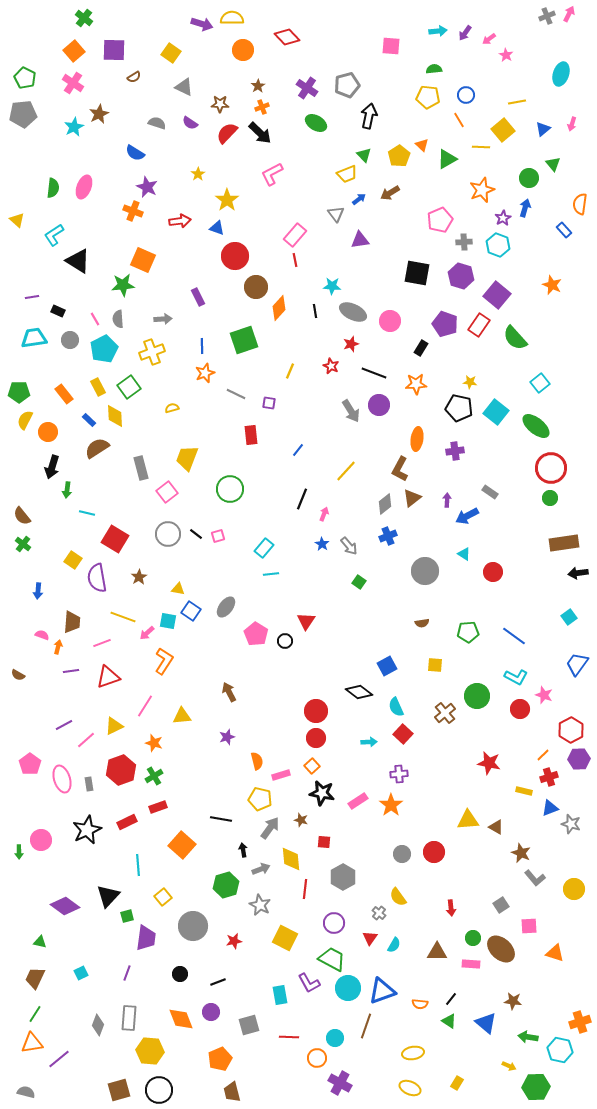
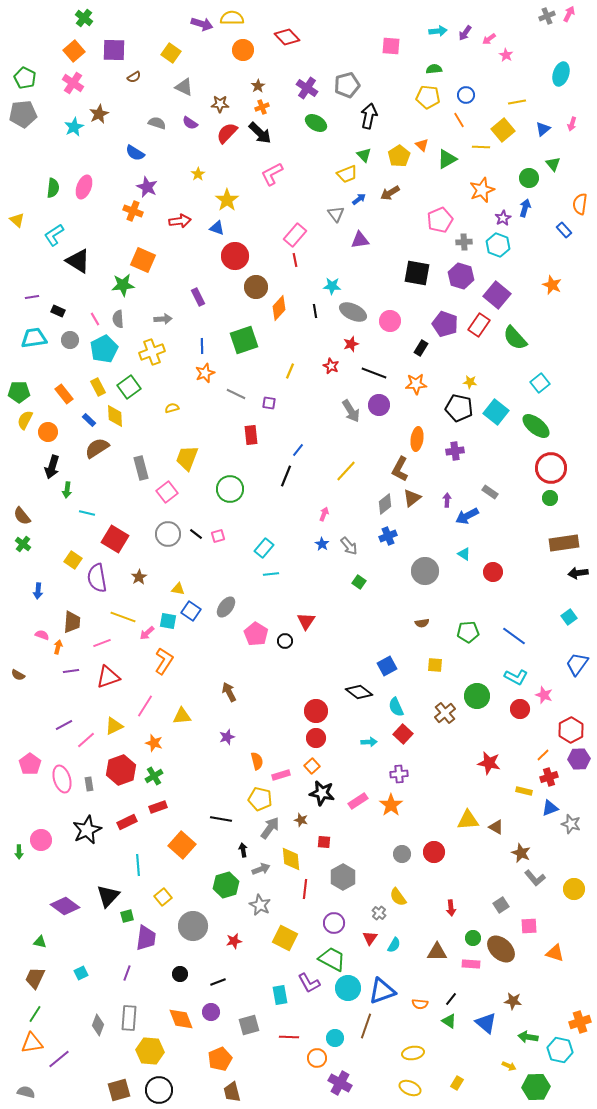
black line at (302, 499): moved 16 px left, 23 px up
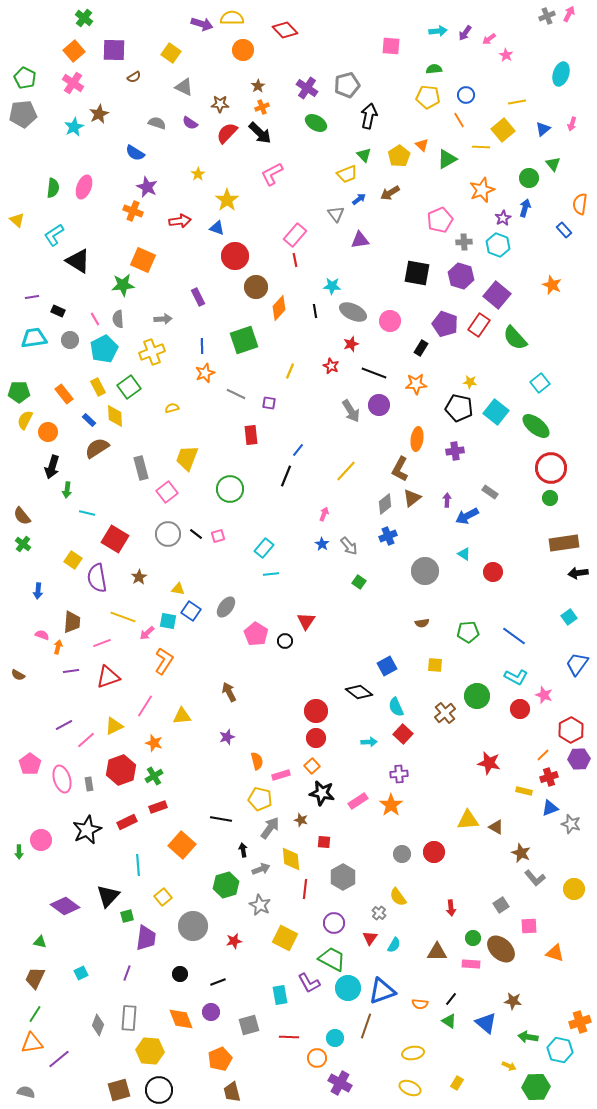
red diamond at (287, 37): moved 2 px left, 7 px up
